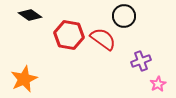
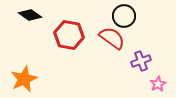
red semicircle: moved 9 px right, 1 px up
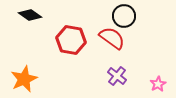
red hexagon: moved 2 px right, 5 px down
purple cross: moved 24 px left, 15 px down; rotated 30 degrees counterclockwise
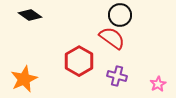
black circle: moved 4 px left, 1 px up
red hexagon: moved 8 px right, 21 px down; rotated 20 degrees clockwise
purple cross: rotated 24 degrees counterclockwise
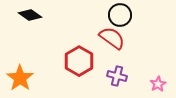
orange star: moved 4 px left, 1 px up; rotated 12 degrees counterclockwise
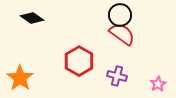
black diamond: moved 2 px right, 3 px down
red semicircle: moved 10 px right, 4 px up
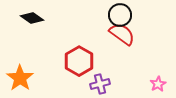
purple cross: moved 17 px left, 8 px down; rotated 30 degrees counterclockwise
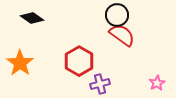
black circle: moved 3 px left
red semicircle: moved 1 px down
orange star: moved 15 px up
pink star: moved 1 px left, 1 px up
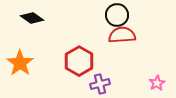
red semicircle: rotated 40 degrees counterclockwise
